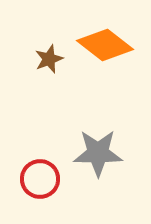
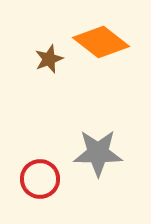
orange diamond: moved 4 px left, 3 px up
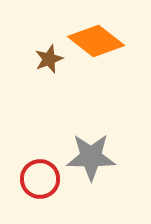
orange diamond: moved 5 px left, 1 px up
gray star: moved 7 px left, 4 px down
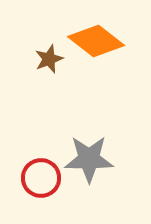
gray star: moved 2 px left, 2 px down
red circle: moved 1 px right, 1 px up
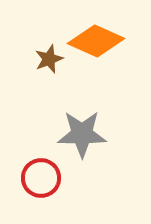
orange diamond: rotated 14 degrees counterclockwise
gray star: moved 7 px left, 25 px up
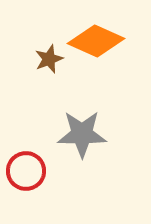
red circle: moved 15 px left, 7 px up
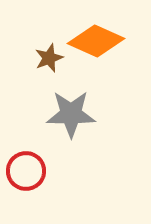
brown star: moved 1 px up
gray star: moved 11 px left, 20 px up
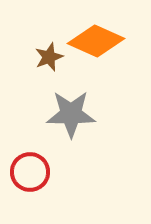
brown star: moved 1 px up
red circle: moved 4 px right, 1 px down
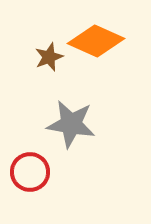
gray star: moved 10 px down; rotated 9 degrees clockwise
